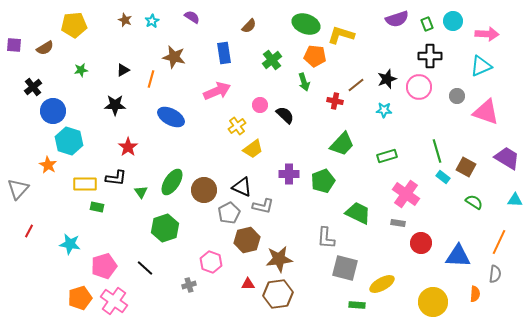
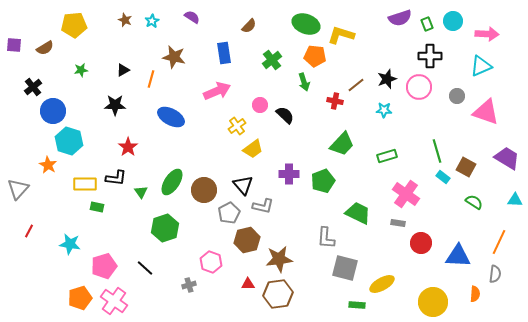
purple semicircle at (397, 19): moved 3 px right, 1 px up
black triangle at (242, 187): moved 1 px right, 2 px up; rotated 25 degrees clockwise
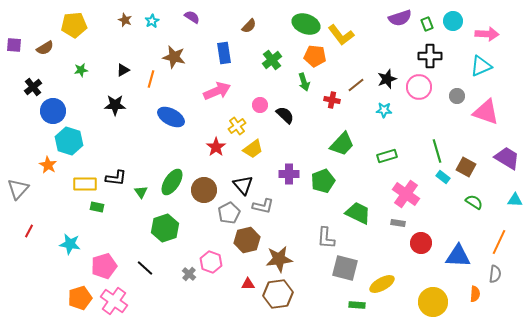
yellow L-shape at (341, 35): rotated 144 degrees counterclockwise
red cross at (335, 101): moved 3 px left, 1 px up
red star at (128, 147): moved 88 px right
gray cross at (189, 285): moved 11 px up; rotated 32 degrees counterclockwise
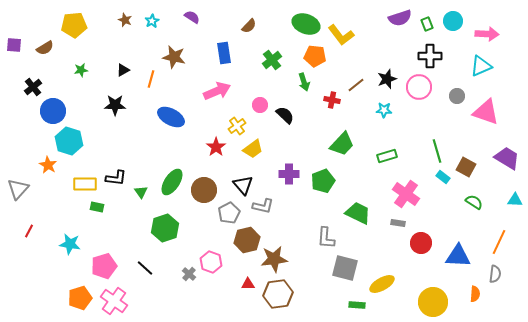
brown star at (279, 259): moved 5 px left
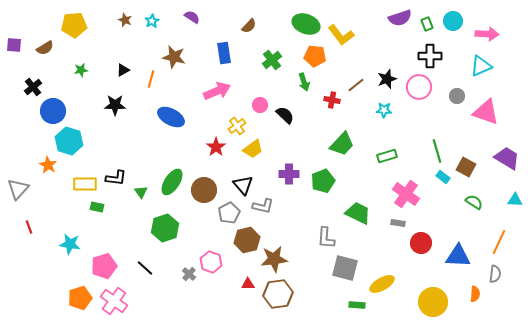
red line at (29, 231): moved 4 px up; rotated 48 degrees counterclockwise
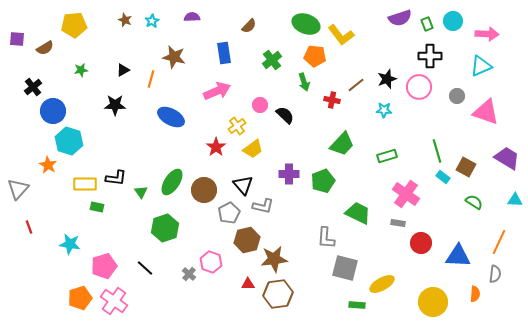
purple semicircle at (192, 17): rotated 35 degrees counterclockwise
purple square at (14, 45): moved 3 px right, 6 px up
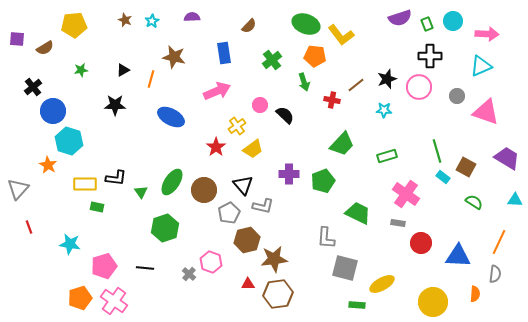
black line at (145, 268): rotated 36 degrees counterclockwise
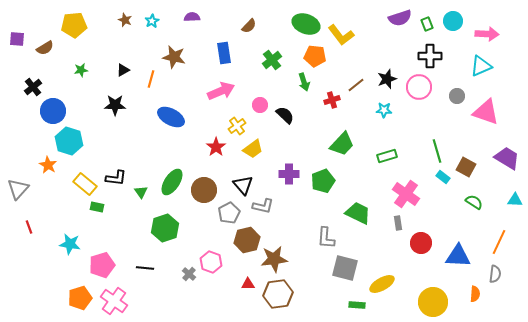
pink arrow at (217, 91): moved 4 px right
red cross at (332, 100): rotated 28 degrees counterclockwise
yellow rectangle at (85, 184): rotated 40 degrees clockwise
gray rectangle at (398, 223): rotated 72 degrees clockwise
pink pentagon at (104, 266): moved 2 px left, 1 px up
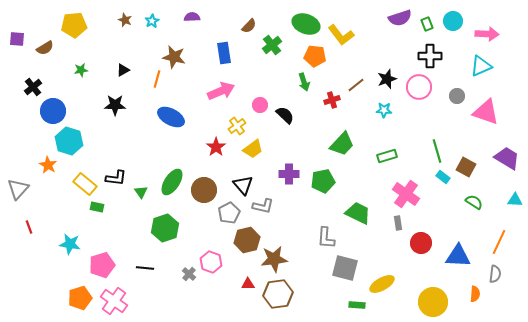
green cross at (272, 60): moved 15 px up
orange line at (151, 79): moved 6 px right
green pentagon at (323, 181): rotated 10 degrees clockwise
